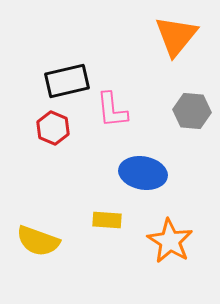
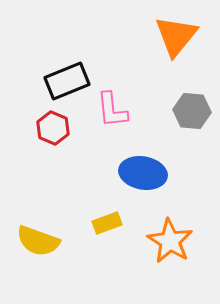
black rectangle: rotated 9 degrees counterclockwise
yellow rectangle: moved 3 px down; rotated 24 degrees counterclockwise
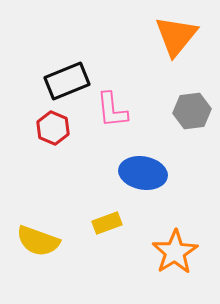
gray hexagon: rotated 12 degrees counterclockwise
orange star: moved 5 px right, 11 px down; rotated 9 degrees clockwise
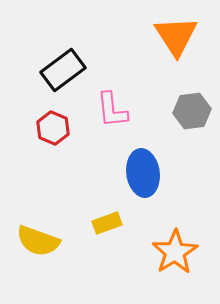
orange triangle: rotated 12 degrees counterclockwise
black rectangle: moved 4 px left, 11 px up; rotated 15 degrees counterclockwise
blue ellipse: rotated 72 degrees clockwise
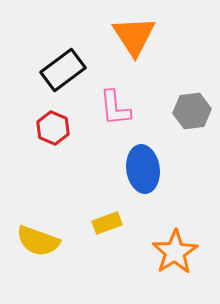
orange triangle: moved 42 px left
pink L-shape: moved 3 px right, 2 px up
blue ellipse: moved 4 px up
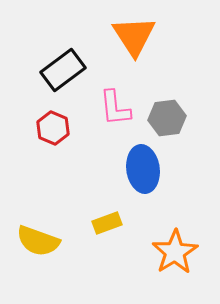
gray hexagon: moved 25 px left, 7 px down
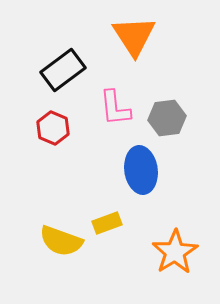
blue ellipse: moved 2 px left, 1 px down
yellow semicircle: moved 23 px right
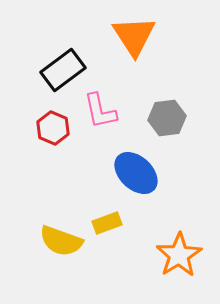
pink L-shape: moved 15 px left, 3 px down; rotated 6 degrees counterclockwise
blue ellipse: moved 5 px left, 3 px down; rotated 39 degrees counterclockwise
orange star: moved 4 px right, 3 px down
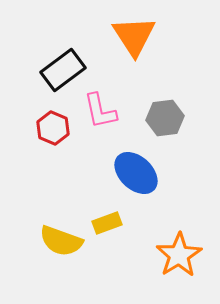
gray hexagon: moved 2 px left
